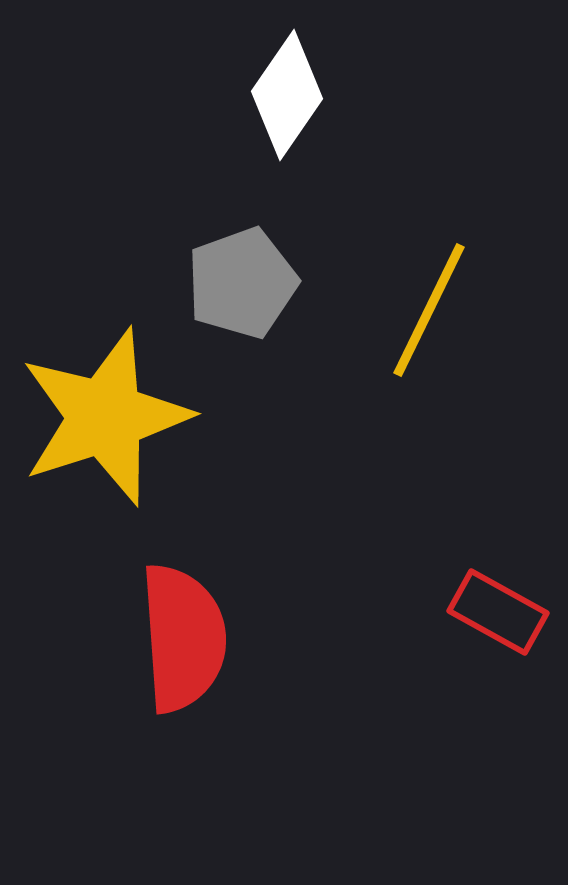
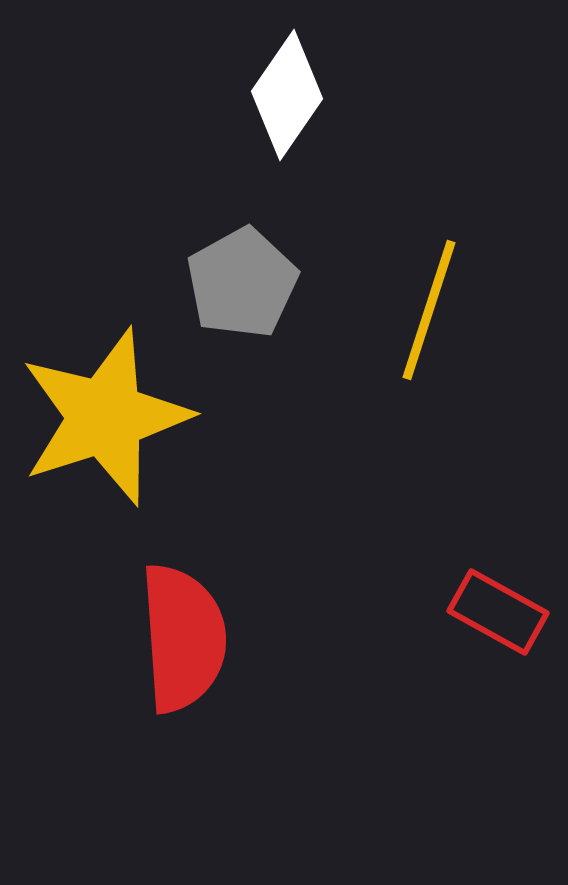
gray pentagon: rotated 9 degrees counterclockwise
yellow line: rotated 8 degrees counterclockwise
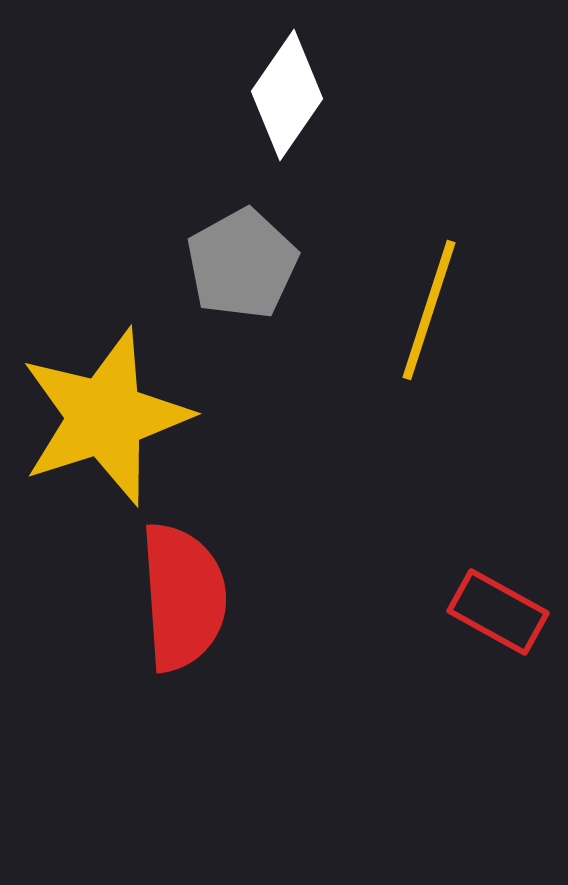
gray pentagon: moved 19 px up
red semicircle: moved 41 px up
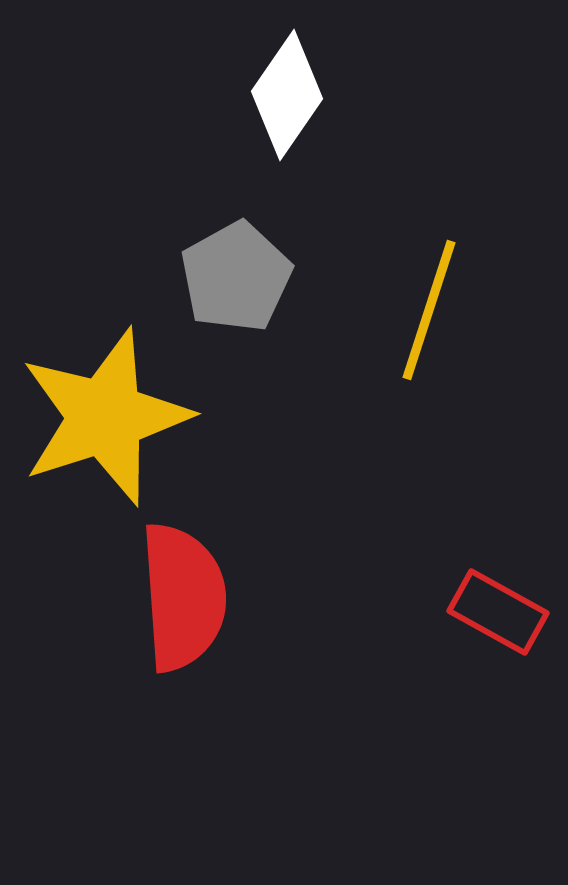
gray pentagon: moved 6 px left, 13 px down
